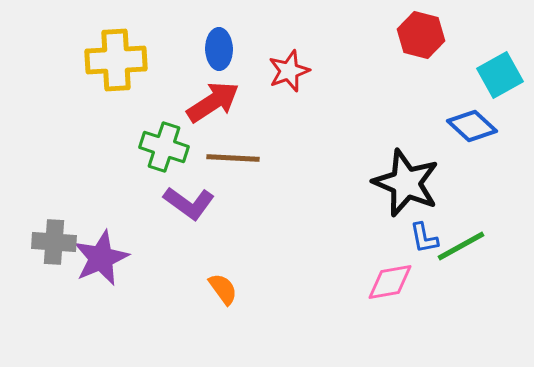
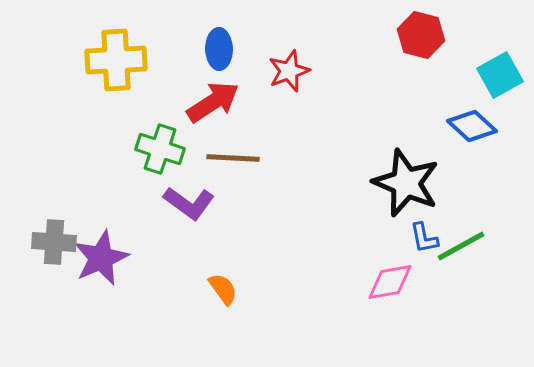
green cross: moved 4 px left, 2 px down
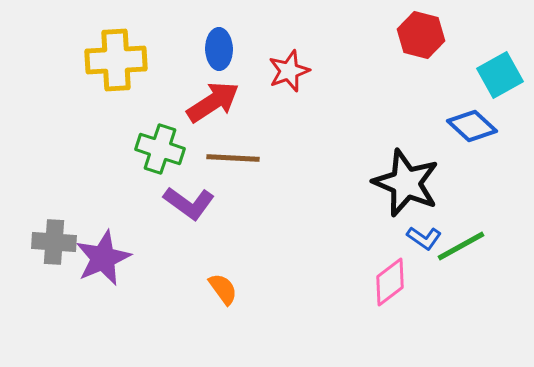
blue L-shape: rotated 44 degrees counterclockwise
purple star: moved 2 px right
pink diamond: rotated 27 degrees counterclockwise
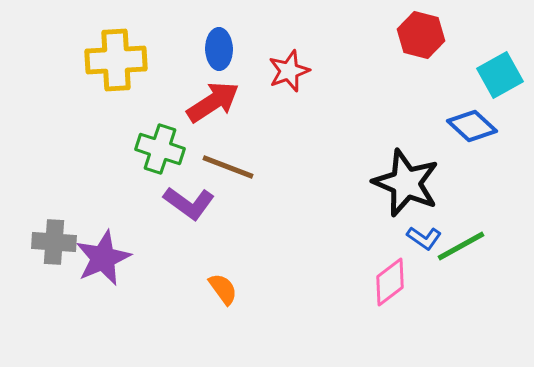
brown line: moved 5 px left, 9 px down; rotated 18 degrees clockwise
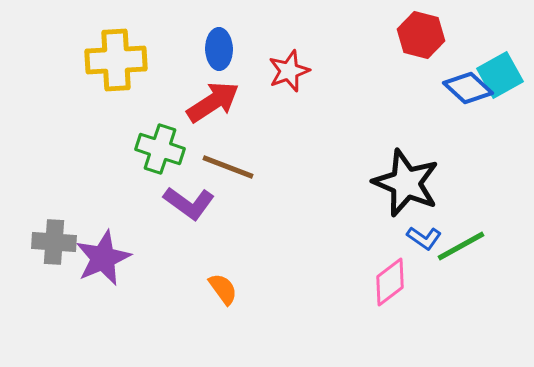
blue diamond: moved 4 px left, 38 px up
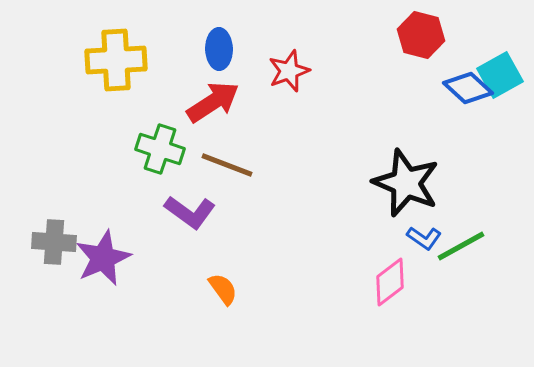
brown line: moved 1 px left, 2 px up
purple L-shape: moved 1 px right, 9 px down
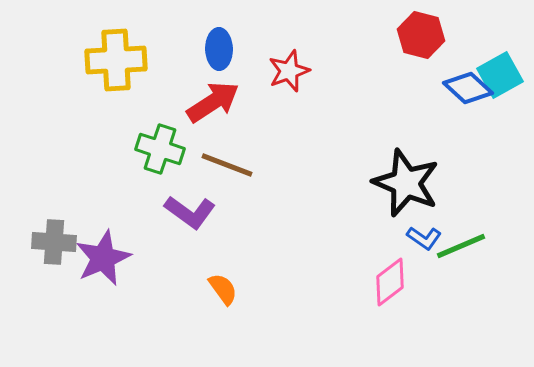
green line: rotated 6 degrees clockwise
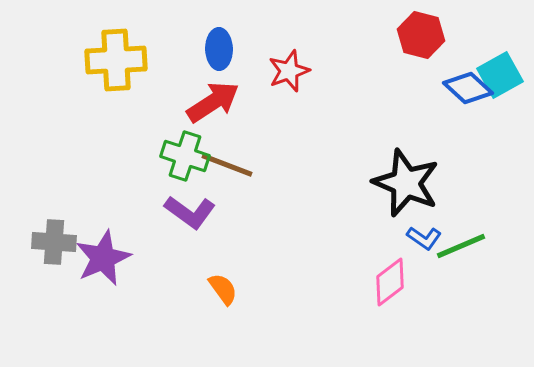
green cross: moved 25 px right, 7 px down
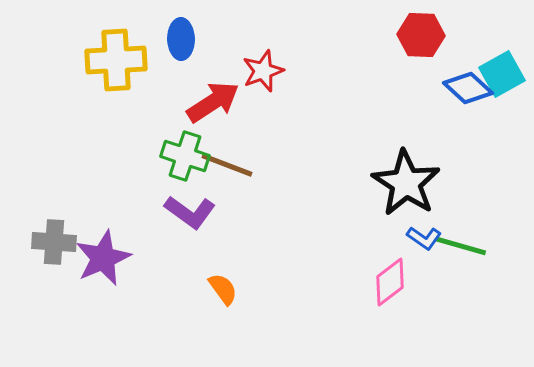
red hexagon: rotated 12 degrees counterclockwise
blue ellipse: moved 38 px left, 10 px up
red star: moved 26 px left
cyan square: moved 2 px right, 1 px up
black star: rotated 10 degrees clockwise
green line: rotated 39 degrees clockwise
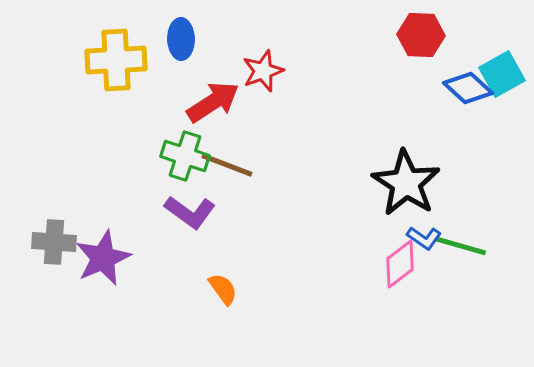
pink diamond: moved 10 px right, 18 px up
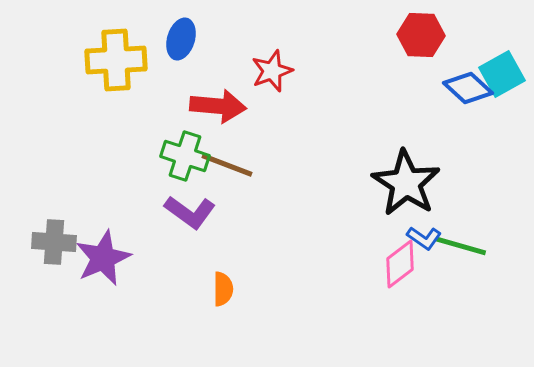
blue ellipse: rotated 18 degrees clockwise
red star: moved 9 px right
red arrow: moved 5 px right, 4 px down; rotated 38 degrees clockwise
orange semicircle: rotated 36 degrees clockwise
